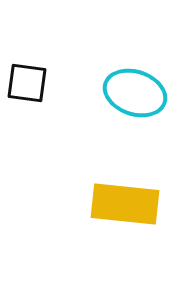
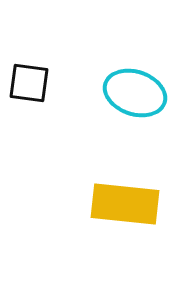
black square: moved 2 px right
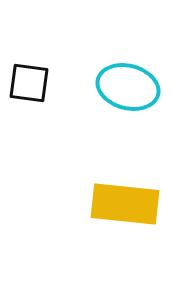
cyan ellipse: moved 7 px left, 6 px up; rotated 4 degrees counterclockwise
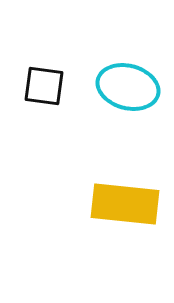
black square: moved 15 px right, 3 px down
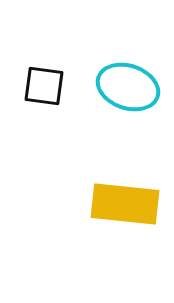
cyan ellipse: rotated 4 degrees clockwise
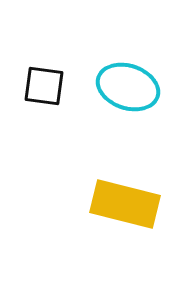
yellow rectangle: rotated 8 degrees clockwise
